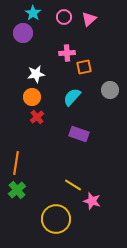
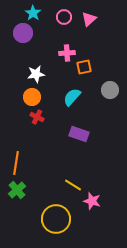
red cross: rotated 24 degrees counterclockwise
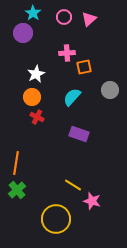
white star: rotated 18 degrees counterclockwise
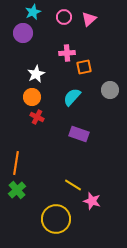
cyan star: moved 1 px up; rotated 14 degrees clockwise
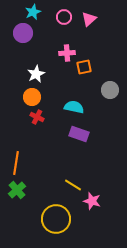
cyan semicircle: moved 2 px right, 10 px down; rotated 60 degrees clockwise
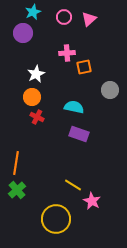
pink star: rotated 12 degrees clockwise
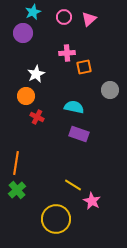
orange circle: moved 6 px left, 1 px up
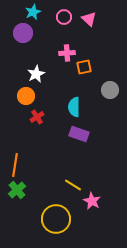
pink triangle: rotated 35 degrees counterclockwise
cyan semicircle: rotated 102 degrees counterclockwise
red cross: rotated 32 degrees clockwise
orange line: moved 1 px left, 2 px down
